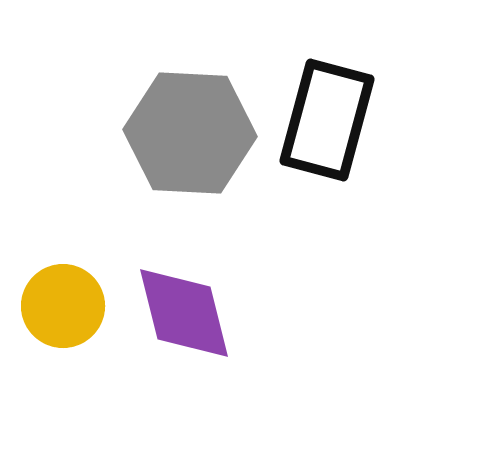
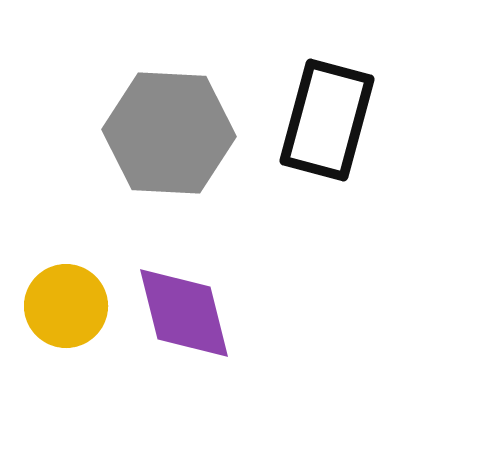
gray hexagon: moved 21 px left
yellow circle: moved 3 px right
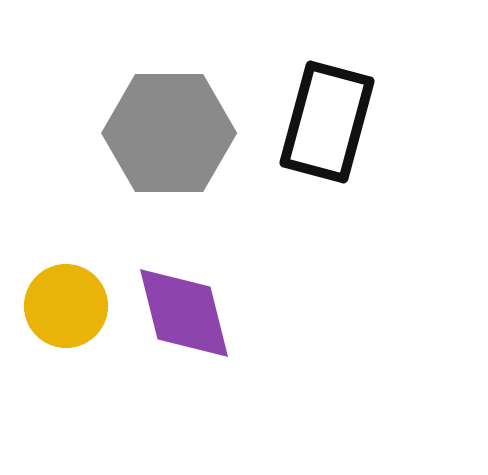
black rectangle: moved 2 px down
gray hexagon: rotated 3 degrees counterclockwise
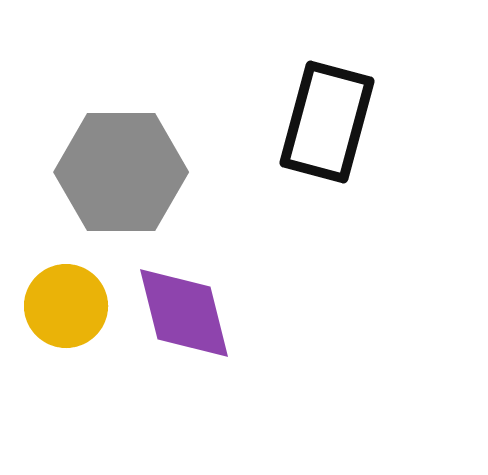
gray hexagon: moved 48 px left, 39 px down
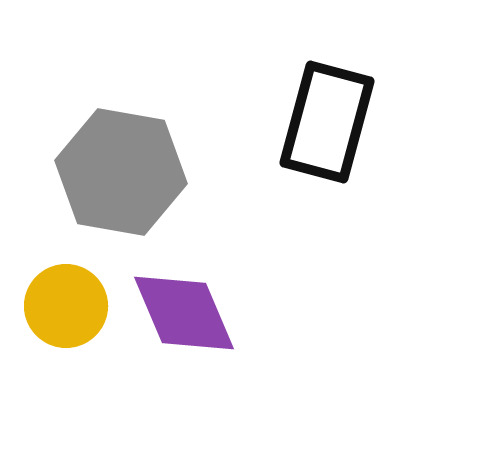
gray hexagon: rotated 10 degrees clockwise
purple diamond: rotated 9 degrees counterclockwise
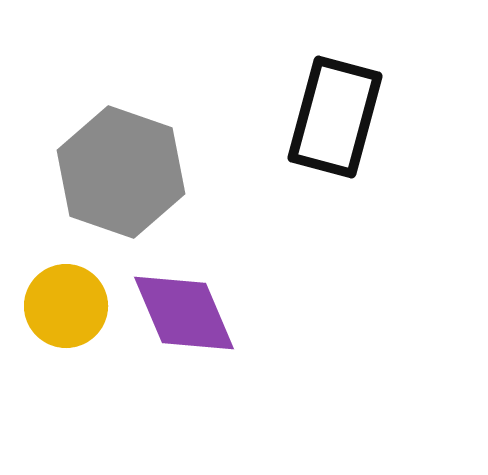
black rectangle: moved 8 px right, 5 px up
gray hexagon: rotated 9 degrees clockwise
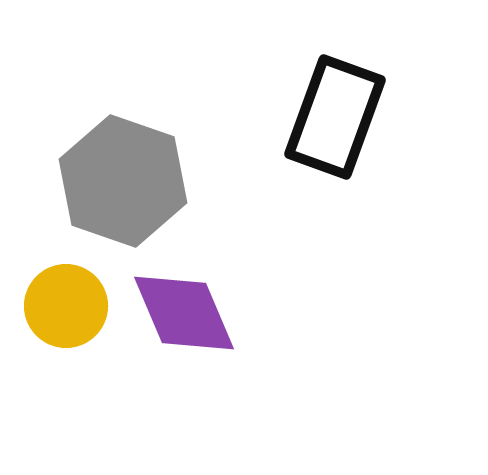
black rectangle: rotated 5 degrees clockwise
gray hexagon: moved 2 px right, 9 px down
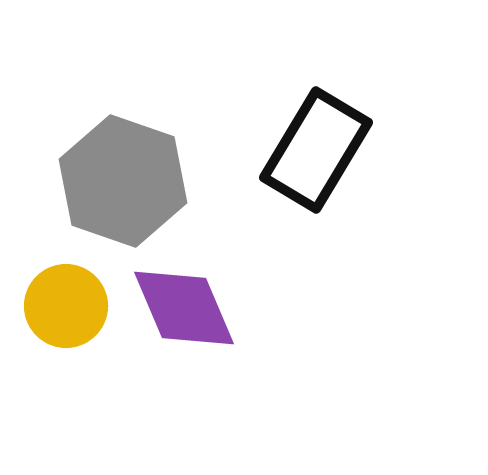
black rectangle: moved 19 px left, 33 px down; rotated 11 degrees clockwise
purple diamond: moved 5 px up
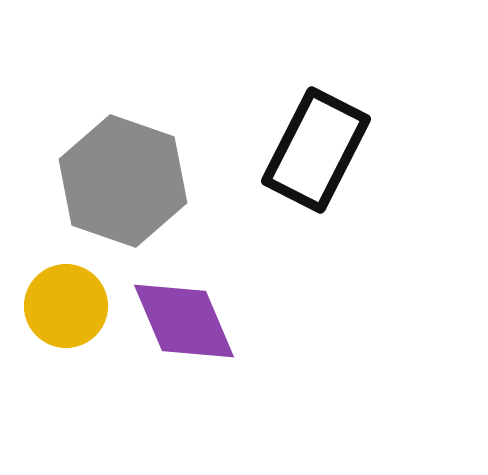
black rectangle: rotated 4 degrees counterclockwise
purple diamond: moved 13 px down
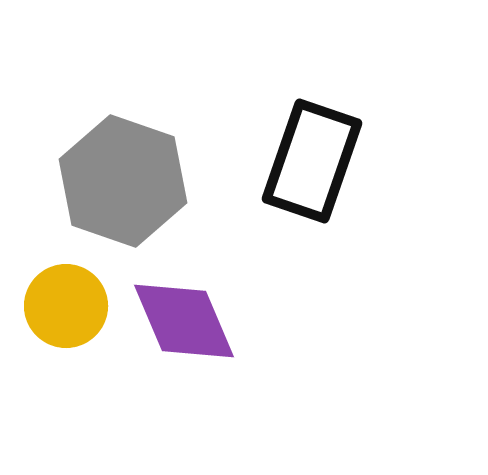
black rectangle: moved 4 px left, 11 px down; rotated 8 degrees counterclockwise
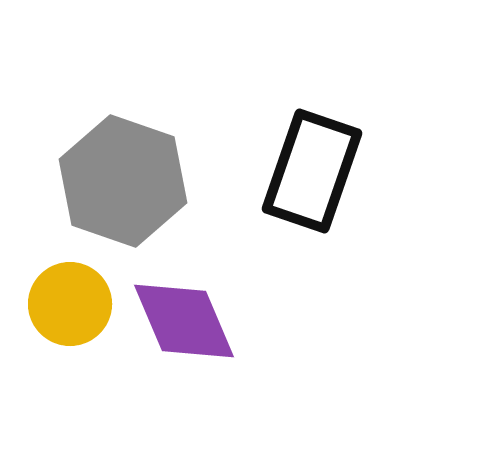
black rectangle: moved 10 px down
yellow circle: moved 4 px right, 2 px up
